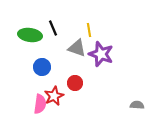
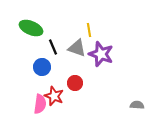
black line: moved 19 px down
green ellipse: moved 1 px right, 7 px up; rotated 15 degrees clockwise
red star: rotated 24 degrees counterclockwise
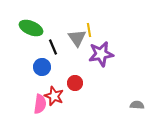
gray triangle: moved 10 px up; rotated 36 degrees clockwise
purple star: rotated 30 degrees counterclockwise
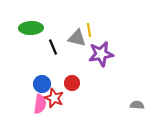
green ellipse: rotated 25 degrees counterclockwise
gray triangle: rotated 42 degrees counterclockwise
blue circle: moved 17 px down
red circle: moved 3 px left
red star: moved 2 px down
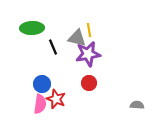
green ellipse: moved 1 px right
purple star: moved 13 px left
red circle: moved 17 px right
red star: moved 2 px right, 1 px down
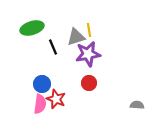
green ellipse: rotated 15 degrees counterclockwise
gray triangle: moved 1 px left, 1 px up; rotated 30 degrees counterclockwise
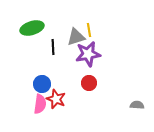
black line: rotated 21 degrees clockwise
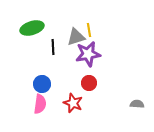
red star: moved 17 px right, 4 px down
gray semicircle: moved 1 px up
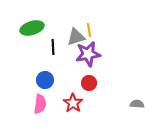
blue circle: moved 3 px right, 4 px up
red star: rotated 12 degrees clockwise
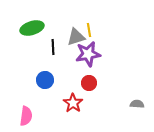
pink semicircle: moved 14 px left, 12 px down
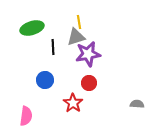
yellow line: moved 10 px left, 8 px up
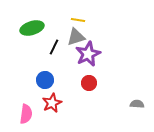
yellow line: moved 1 px left, 2 px up; rotated 72 degrees counterclockwise
black line: moved 1 px right; rotated 28 degrees clockwise
purple star: rotated 15 degrees counterclockwise
red star: moved 21 px left; rotated 12 degrees clockwise
pink semicircle: moved 2 px up
